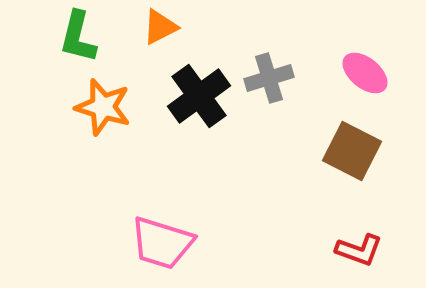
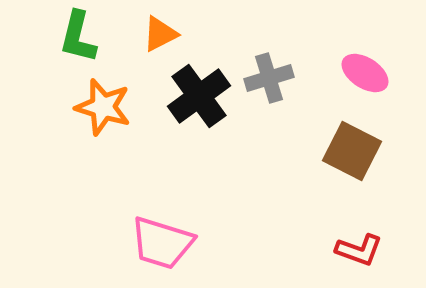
orange triangle: moved 7 px down
pink ellipse: rotated 6 degrees counterclockwise
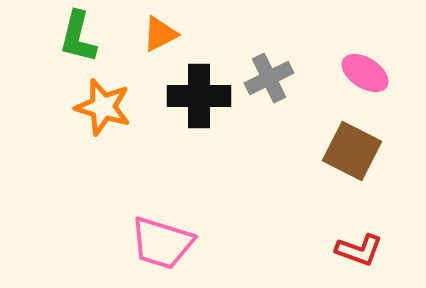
gray cross: rotated 9 degrees counterclockwise
black cross: rotated 36 degrees clockwise
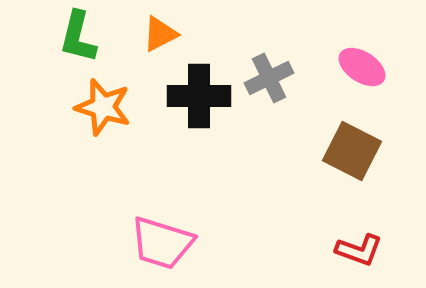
pink ellipse: moved 3 px left, 6 px up
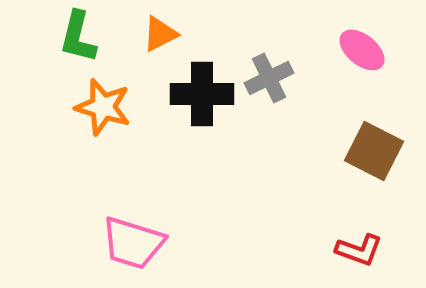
pink ellipse: moved 17 px up; rotated 6 degrees clockwise
black cross: moved 3 px right, 2 px up
brown square: moved 22 px right
pink trapezoid: moved 29 px left
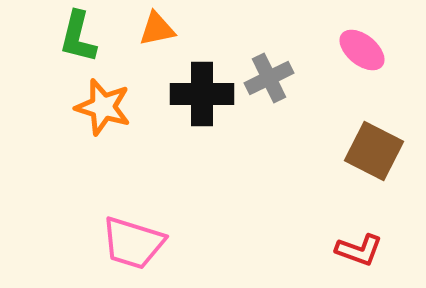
orange triangle: moved 3 px left, 5 px up; rotated 15 degrees clockwise
